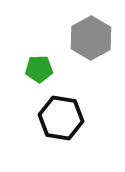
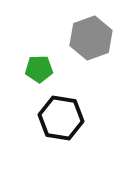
gray hexagon: rotated 9 degrees clockwise
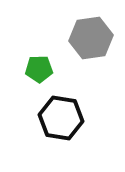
gray hexagon: rotated 12 degrees clockwise
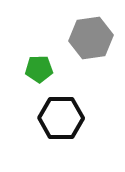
black hexagon: rotated 9 degrees counterclockwise
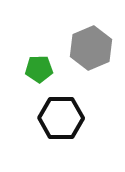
gray hexagon: moved 10 px down; rotated 15 degrees counterclockwise
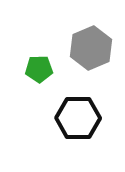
black hexagon: moved 17 px right
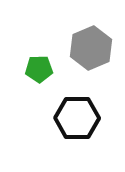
black hexagon: moved 1 px left
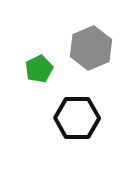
green pentagon: rotated 24 degrees counterclockwise
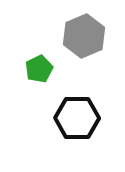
gray hexagon: moved 7 px left, 12 px up
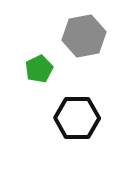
gray hexagon: rotated 12 degrees clockwise
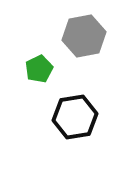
black hexagon: moved 2 px left, 1 px up; rotated 9 degrees counterclockwise
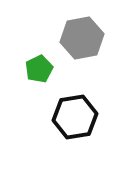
gray hexagon: moved 2 px left, 2 px down
